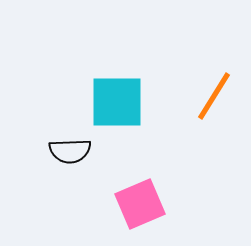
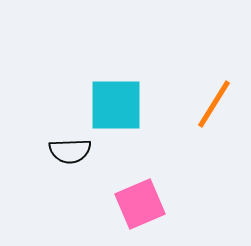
orange line: moved 8 px down
cyan square: moved 1 px left, 3 px down
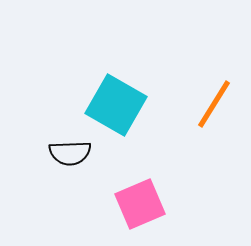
cyan square: rotated 30 degrees clockwise
black semicircle: moved 2 px down
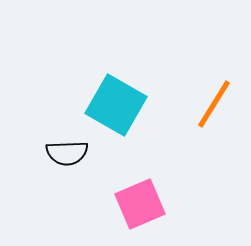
black semicircle: moved 3 px left
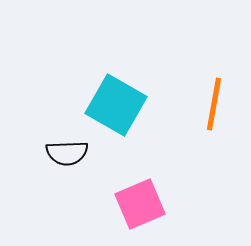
orange line: rotated 22 degrees counterclockwise
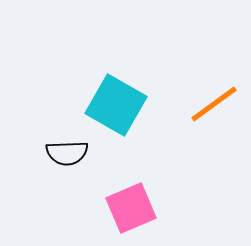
orange line: rotated 44 degrees clockwise
pink square: moved 9 px left, 4 px down
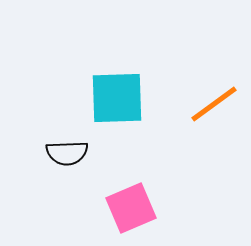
cyan square: moved 1 px right, 7 px up; rotated 32 degrees counterclockwise
